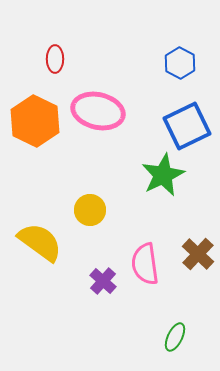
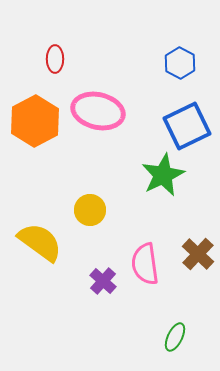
orange hexagon: rotated 6 degrees clockwise
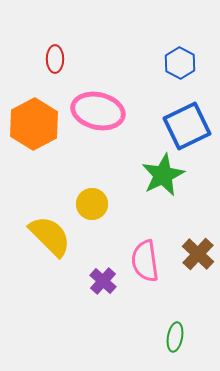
orange hexagon: moved 1 px left, 3 px down
yellow circle: moved 2 px right, 6 px up
yellow semicircle: moved 10 px right, 6 px up; rotated 9 degrees clockwise
pink semicircle: moved 3 px up
green ellipse: rotated 16 degrees counterclockwise
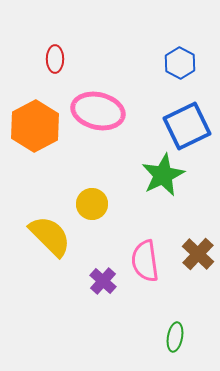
orange hexagon: moved 1 px right, 2 px down
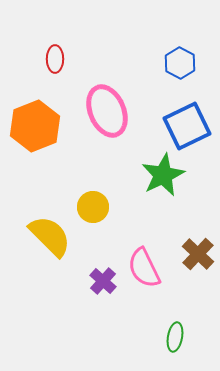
pink ellipse: moved 9 px right; rotated 54 degrees clockwise
orange hexagon: rotated 6 degrees clockwise
yellow circle: moved 1 px right, 3 px down
pink semicircle: moved 1 px left, 7 px down; rotated 18 degrees counterclockwise
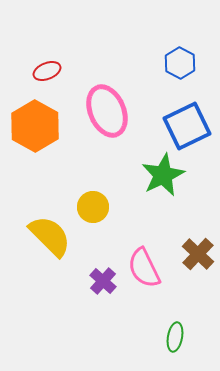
red ellipse: moved 8 px left, 12 px down; rotated 68 degrees clockwise
orange hexagon: rotated 9 degrees counterclockwise
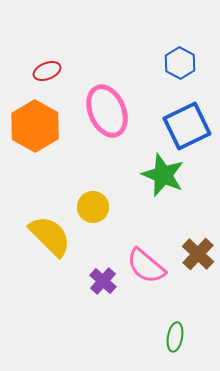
green star: rotated 24 degrees counterclockwise
pink semicircle: moved 2 px right, 2 px up; rotated 24 degrees counterclockwise
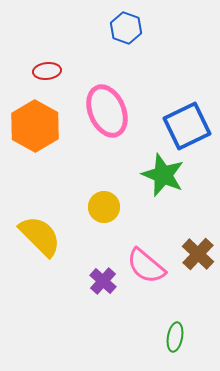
blue hexagon: moved 54 px left, 35 px up; rotated 8 degrees counterclockwise
red ellipse: rotated 16 degrees clockwise
yellow circle: moved 11 px right
yellow semicircle: moved 10 px left
